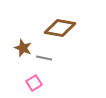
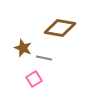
pink square: moved 4 px up
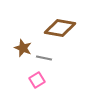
pink square: moved 3 px right, 1 px down
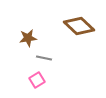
brown diamond: moved 19 px right, 2 px up; rotated 32 degrees clockwise
brown star: moved 5 px right, 10 px up; rotated 30 degrees counterclockwise
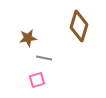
brown diamond: rotated 64 degrees clockwise
pink square: rotated 14 degrees clockwise
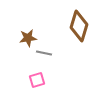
gray line: moved 5 px up
